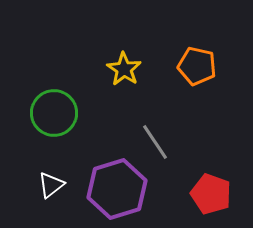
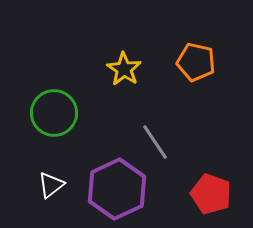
orange pentagon: moved 1 px left, 4 px up
purple hexagon: rotated 8 degrees counterclockwise
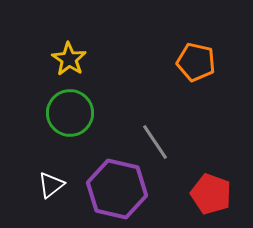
yellow star: moved 55 px left, 10 px up
green circle: moved 16 px right
purple hexagon: rotated 22 degrees counterclockwise
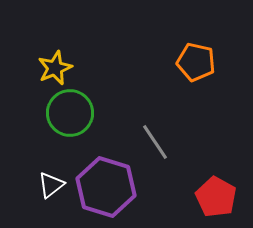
yellow star: moved 14 px left, 9 px down; rotated 16 degrees clockwise
purple hexagon: moved 11 px left, 2 px up; rotated 4 degrees clockwise
red pentagon: moved 5 px right, 3 px down; rotated 9 degrees clockwise
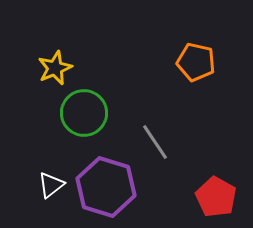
green circle: moved 14 px right
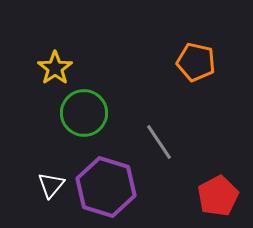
yellow star: rotated 12 degrees counterclockwise
gray line: moved 4 px right
white triangle: rotated 12 degrees counterclockwise
red pentagon: moved 2 px right, 1 px up; rotated 15 degrees clockwise
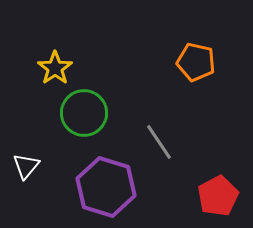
white triangle: moved 25 px left, 19 px up
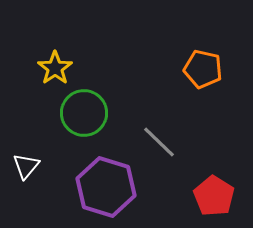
orange pentagon: moved 7 px right, 7 px down
gray line: rotated 12 degrees counterclockwise
red pentagon: moved 4 px left; rotated 12 degrees counterclockwise
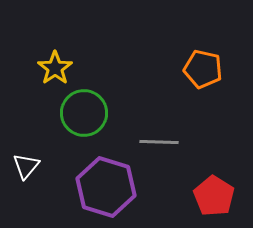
gray line: rotated 42 degrees counterclockwise
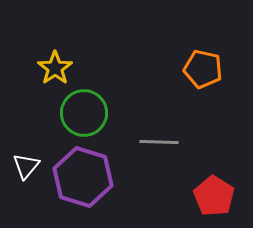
purple hexagon: moved 23 px left, 10 px up
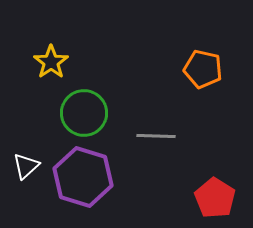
yellow star: moved 4 px left, 6 px up
gray line: moved 3 px left, 6 px up
white triangle: rotated 8 degrees clockwise
red pentagon: moved 1 px right, 2 px down
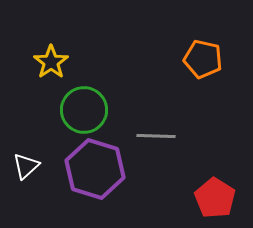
orange pentagon: moved 10 px up
green circle: moved 3 px up
purple hexagon: moved 12 px right, 8 px up
